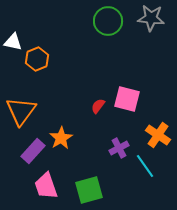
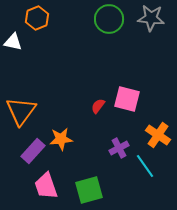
green circle: moved 1 px right, 2 px up
orange hexagon: moved 41 px up
orange star: moved 1 px down; rotated 25 degrees clockwise
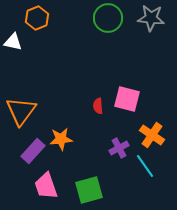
green circle: moved 1 px left, 1 px up
red semicircle: rotated 42 degrees counterclockwise
orange cross: moved 6 px left
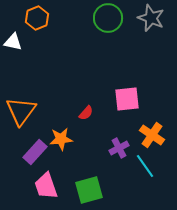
gray star: rotated 16 degrees clockwise
pink square: rotated 20 degrees counterclockwise
red semicircle: moved 12 px left, 7 px down; rotated 133 degrees counterclockwise
purple rectangle: moved 2 px right, 1 px down
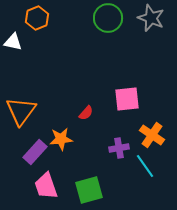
purple cross: rotated 18 degrees clockwise
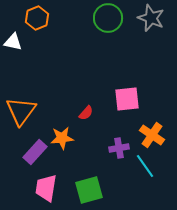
orange star: moved 1 px right, 1 px up
pink trapezoid: moved 2 px down; rotated 28 degrees clockwise
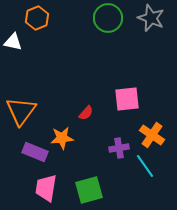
purple rectangle: rotated 70 degrees clockwise
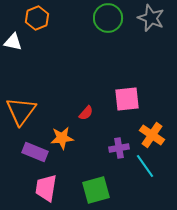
green square: moved 7 px right
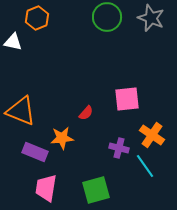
green circle: moved 1 px left, 1 px up
orange triangle: rotated 44 degrees counterclockwise
purple cross: rotated 24 degrees clockwise
